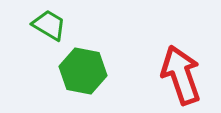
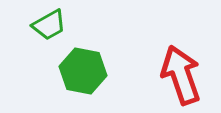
green trapezoid: rotated 120 degrees clockwise
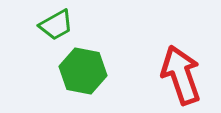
green trapezoid: moved 7 px right
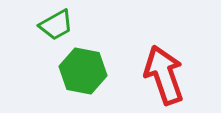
red arrow: moved 17 px left
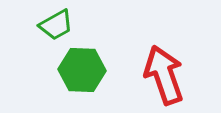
green hexagon: moved 1 px left, 1 px up; rotated 9 degrees counterclockwise
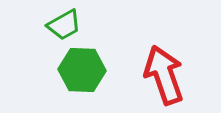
green trapezoid: moved 8 px right
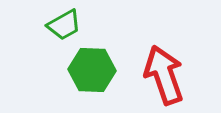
green hexagon: moved 10 px right
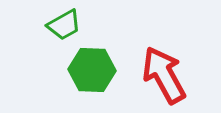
red arrow: rotated 10 degrees counterclockwise
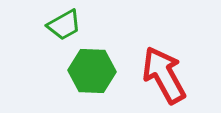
green hexagon: moved 1 px down
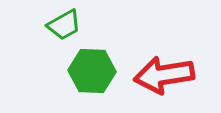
red arrow: rotated 70 degrees counterclockwise
